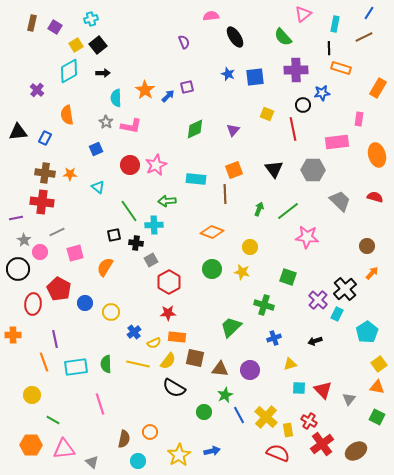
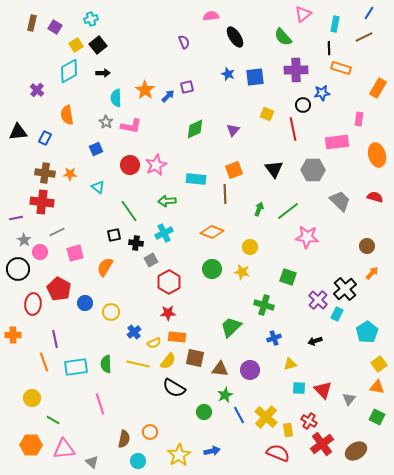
cyan cross at (154, 225): moved 10 px right, 8 px down; rotated 24 degrees counterclockwise
yellow circle at (32, 395): moved 3 px down
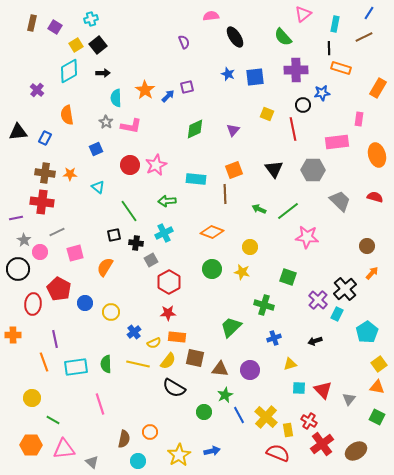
green arrow at (259, 209): rotated 88 degrees counterclockwise
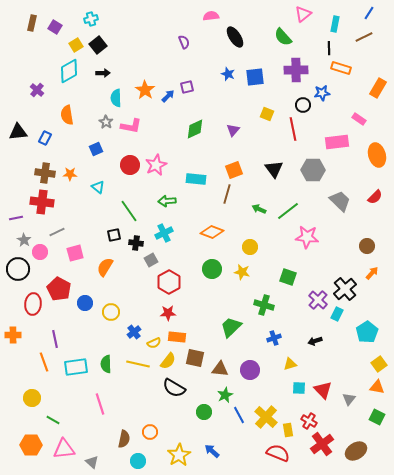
pink rectangle at (359, 119): rotated 64 degrees counterclockwise
brown line at (225, 194): moved 2 px right; rotated 18 degrees clockwise
red semicircle at (375, 197): rotated 119 degrees clockwise
blue arrow at (212, 451): rotated 126 degrees counterclockwise
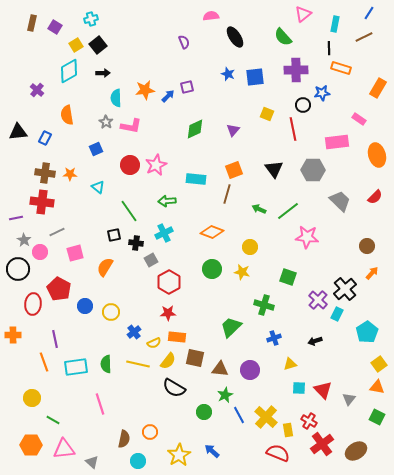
orange star at (145, 90): rotated 30 degrees clockwise
blue circle at (85, 303): moved 3 px down
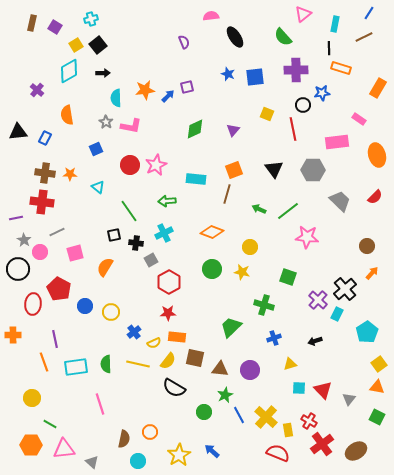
green line at (53, 420): moved 3 px left, 4 px down
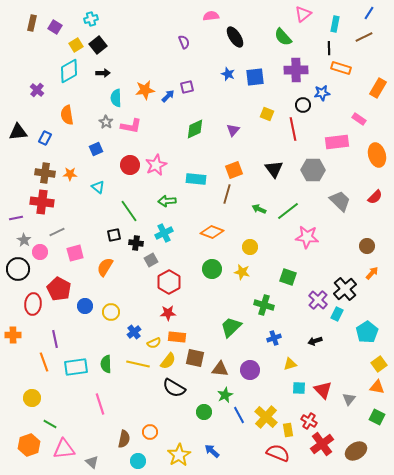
orange hexagon at (31, 445): moved 2 px left; rotated 20 degrees counterclockwise
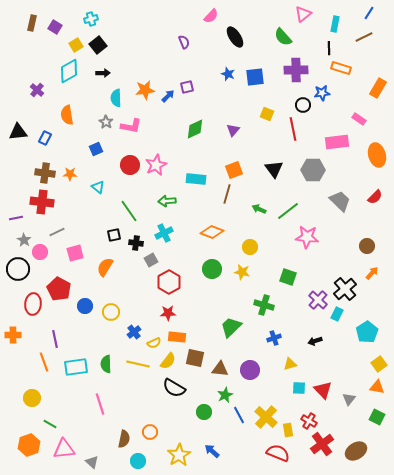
pink semicircle at (211, 16): rotated 140 degrees clockwise
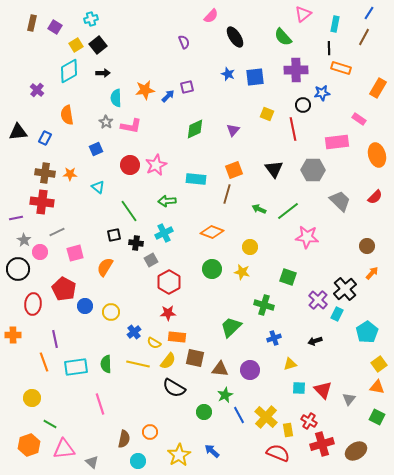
brown line at (364, 37): rotated 36 degrees counterclockwise
red pentagon at (59, 289): moved 5 px right
yellow semicircle at (154, 343): rotated 56 degrees clockwise
red cross at (322, 444): rotated 20 degrees clockwise
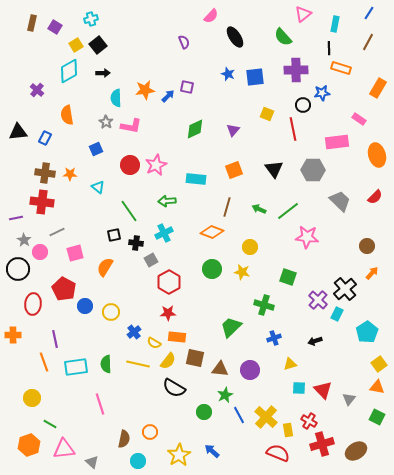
brown line at (364, 37): moved 4 px right, 5 px down
purple square at (187, 87): rotated 24 degrees clockwise
brown line at (227, 194): moved 13 px down
